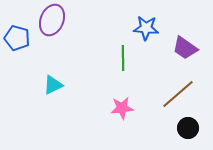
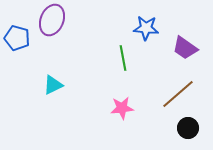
green line: rotated 10 degrees counterclockwise
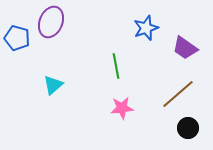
purple ellipse: moved 1 px left, 2 px down
blue star: rotated 25 degrees counterclockwise
green line: moved 7 px left, 8 px down
cyan triangle: rotated 15 degrees counterclockwise
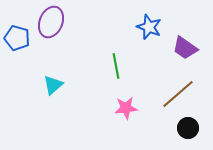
blue star: moved 3 px right, 1 px up; rotated 30 degrees counterclockwise
pink star: moved 4 px right
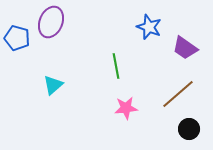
black circle: moved 1 px right, 1 px down
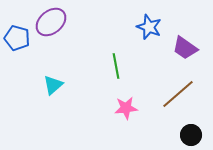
purple ellipse: rotated 28 degrees clockwise
black circle: moved 2 px right, 6 px down
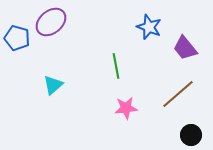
purple trapezoid: rotated 16 degrees clockwise
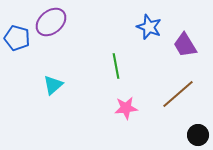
purple trapezoid: moved 3 px up; rotated 8 degrees clockwise
black circle: moved 7 px right
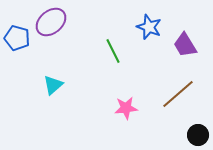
green line: moved 3 px left, 15 px up; rotated 15 degrees counterclockwise
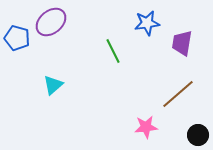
blue star: moved 2 px left, 4 px up; rotated 30 degrees counterclockwise
purple trapezoid: moved 3 px left, 2 px up; rotated 40 degrees clockwise
pink star: moved 20 px right, 19 px down
